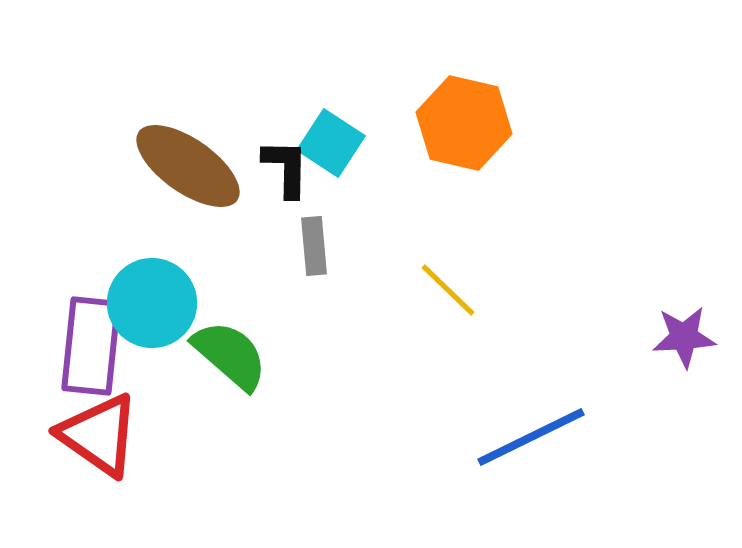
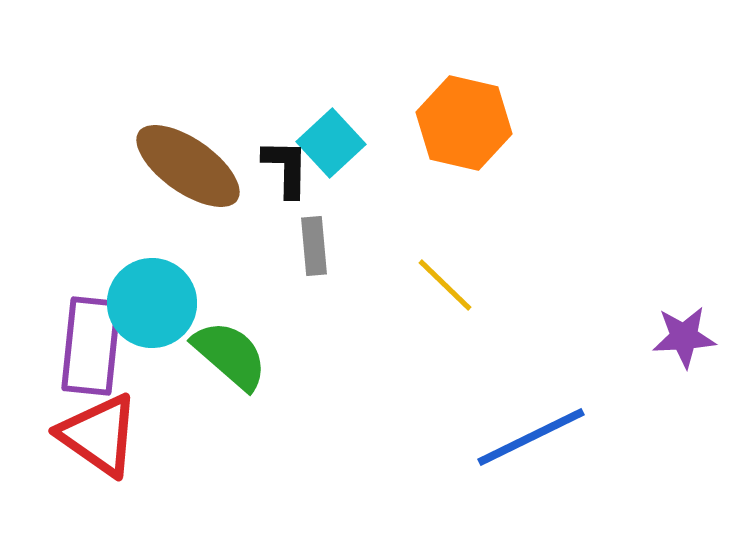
cyan square: rotated 14 degrees clockwise
yellow line: moved 3 px left, 5 px up
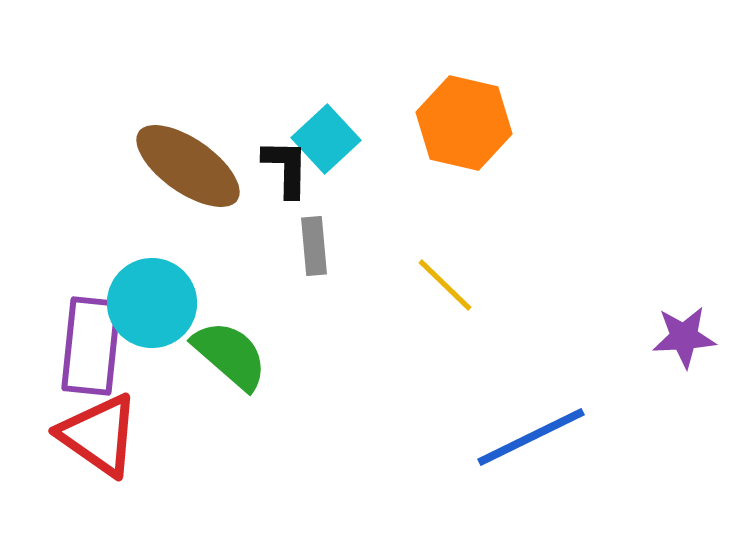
cyan square: moved 5 px left, 4 px up
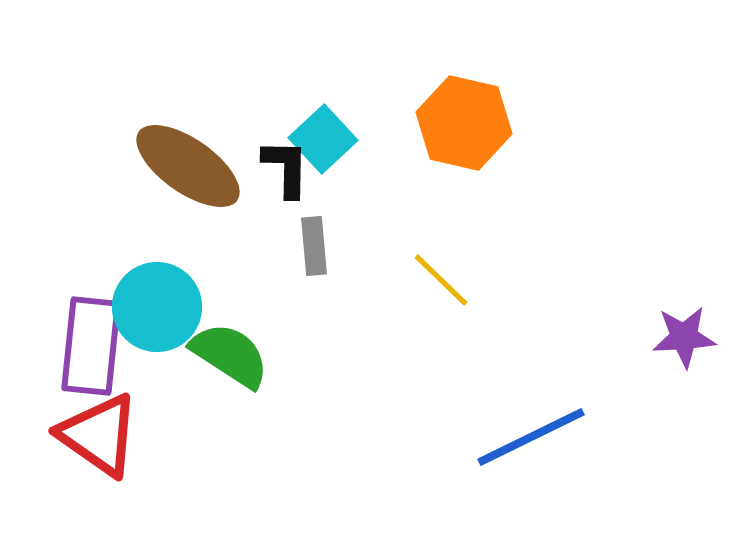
cyan square: moved 3 px left
yellow line: moved 4 px left, 5 px up
cyan circle: moved 5 px right, 4 px down
green semicircle: rotated 8 degrees counterclockwise
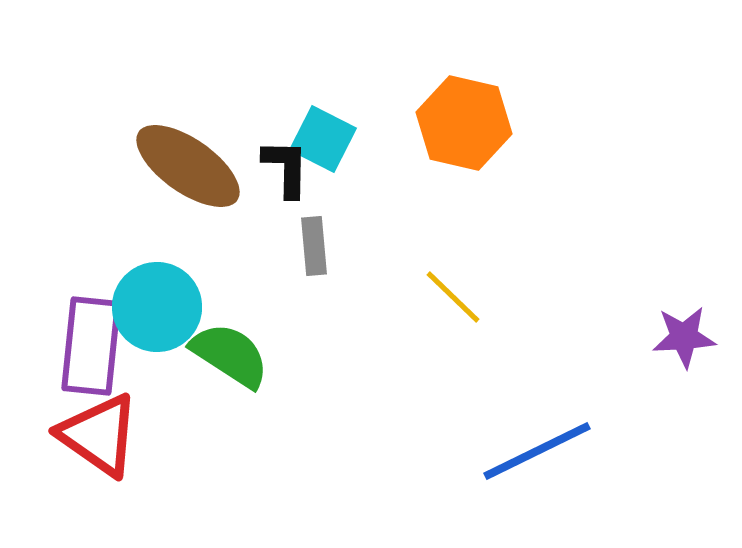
cyan square: rotated 20 degrees counterclockwise
yellow line: moved 12 px right, 17 px down
blue line: moved 6 px right, 14 px down
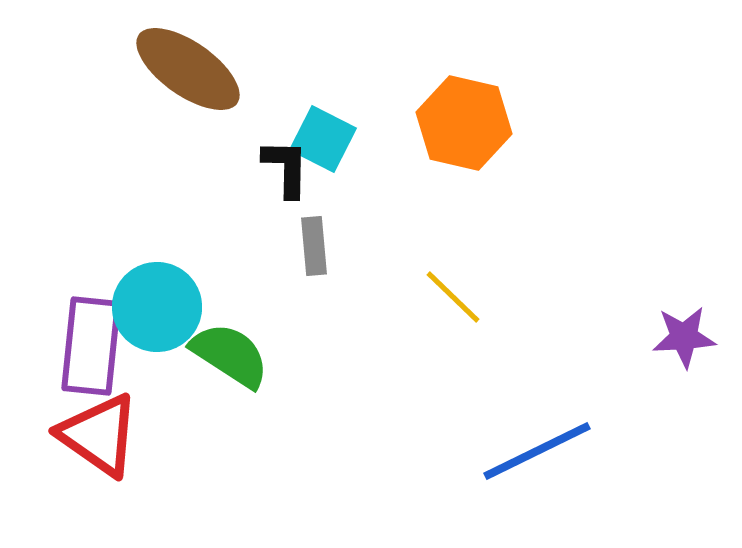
brown ellipse: moved 97 px up
